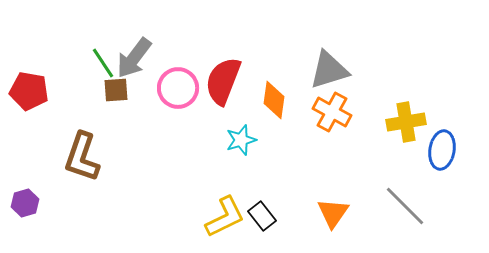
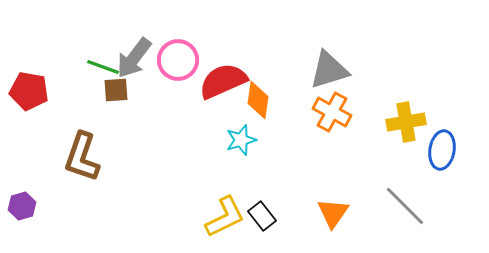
green line: moved 4 px down; rotated 36 degrees counterclockwise
red semicircle: rotated 45 degrees clockwise
pink circle: moved 28 px up
orange diamond: moved 16 px left
purple hexagon: moved 3 px left, 3 px down
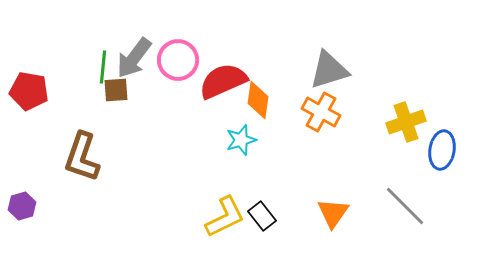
green line: rotated 76 degrees clockwise
orange cross: moved 11 px left
yellow cross: rotated 9 degrees counterclockwise
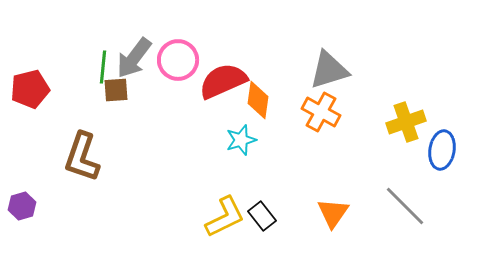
red pentagon: moved 1 px right, 2 px up; rotated 24 degrees counterclockwise
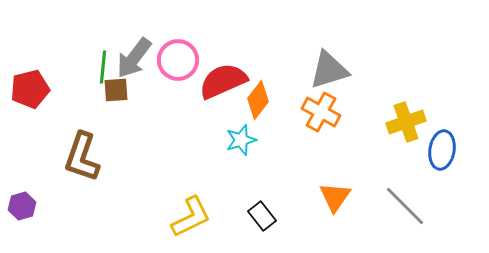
orange diamond: rotated 30 degrees clockwise
orange triangle: moved 2 px right, 16 px up
yellow L-shape: moved 34 px left
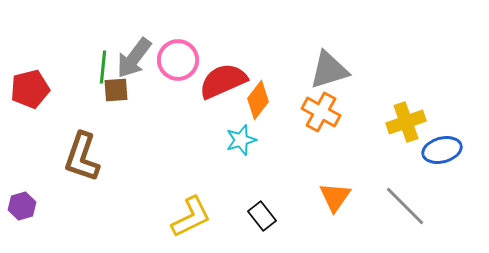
blue ellipse: rotated 66 degrees clockwise
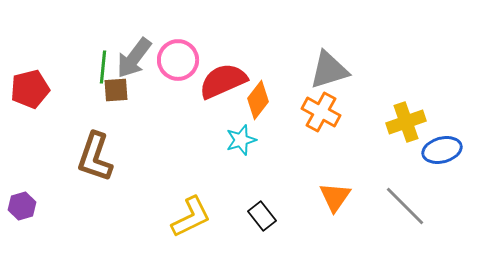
brown L-shape: moved 13 px right
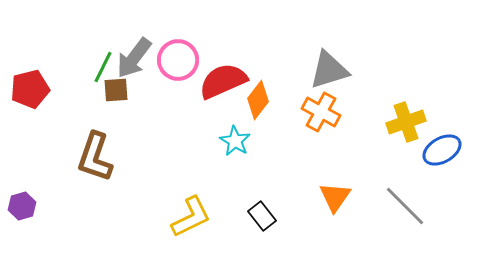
green line: rotated 20 degrees clockwise
cyan star: moved 6 px left, 1 px down; rotated 24 degrees counterclockwise
blue ellipse: rotated 15 degrees counterclockwise
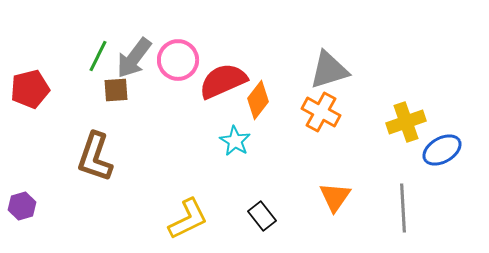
green line: moved 5 px left, 11 px up
gray line: moved 2 px left, 2 px down; rotated 42 degrees clockwise
yellow L-shape: moved 3 px left, 2 px down
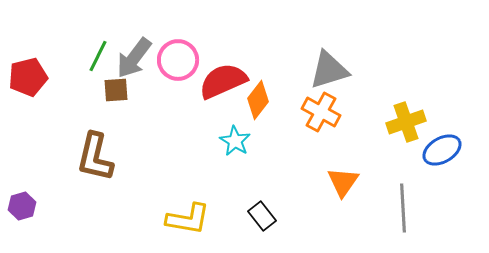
red pentagon: moved 2 px left, 12 px up
brown L-shape: rotated 6 degrees counterclockwise
orange triangle: moved 8 px right, 15 px up
yellow L-shape: rotated 36 degrees clockwise
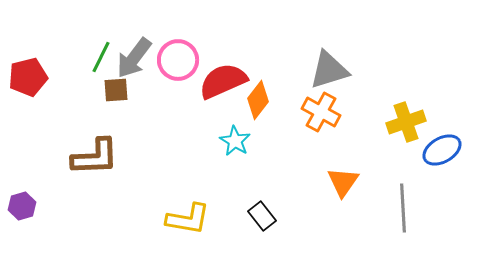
green line: moved 3 px right, 1 px down
brown L-shape: rotated 105 degrees counterclockwise
